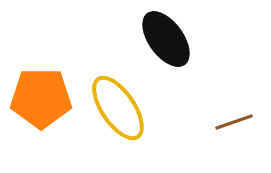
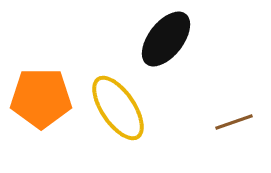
black ellipse: rotated 74 degrees clockwise
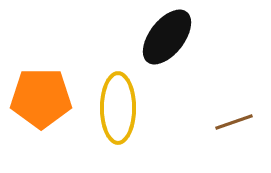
black ellipse: moved 1 px right, 2 px up
yellow ellipse: rotated 34 degrees clockwise
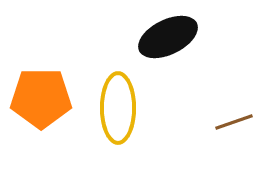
black ellipse: moved 1 px right; rotated 26 degrees clockwise
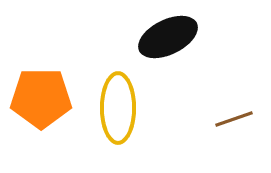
brown line: moved 3 px up
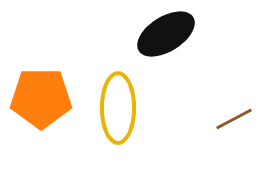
black ellipse: moved 2 px left, 3 px up; rotated 6 degrees counterclockwise
brown line: rotated 9 degrees counterclockwise
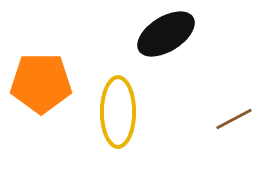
orange pentagon: moved 15 px up
yellow ellipse: moved 4 px down
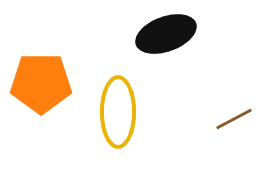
black ellipse: rotated 12 degrees clockwise
